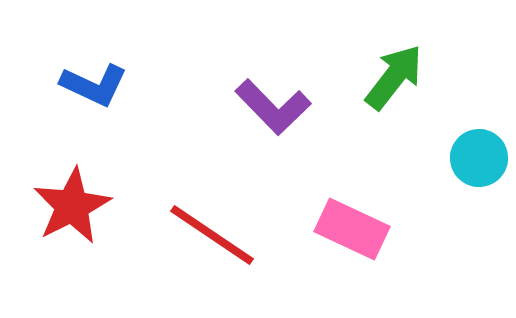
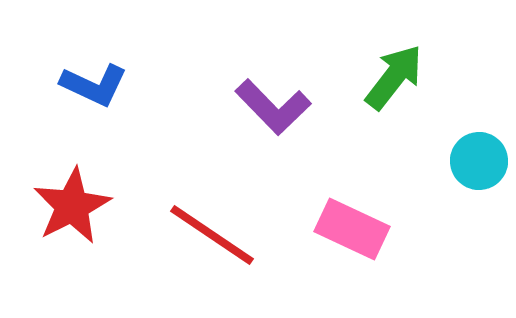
cyan circle: moved 3 px down
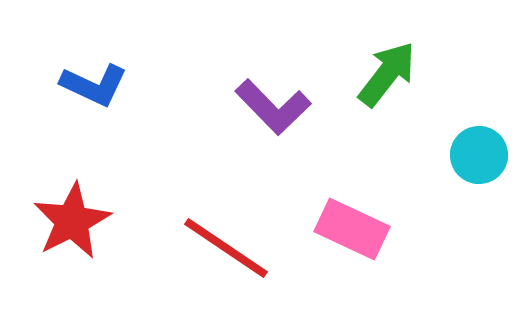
green arrow: moved 7 px left, 3 px up
cyan circle: moved 6 px up
red star: moved 15 px down
red line: moved 14 px right, 13 px down
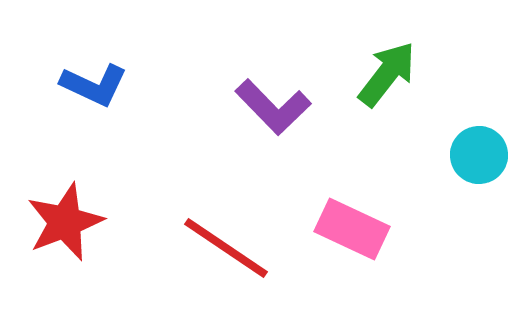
red star: moved 7 px left, 1 px down; rotated 6 degrees clockwise
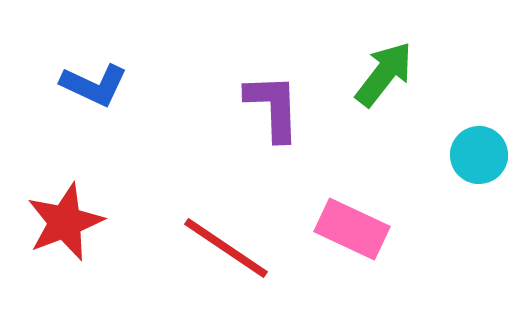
green arrow: moved 3 px left
purple L-shape: rotated 138 degrees counterclockwise
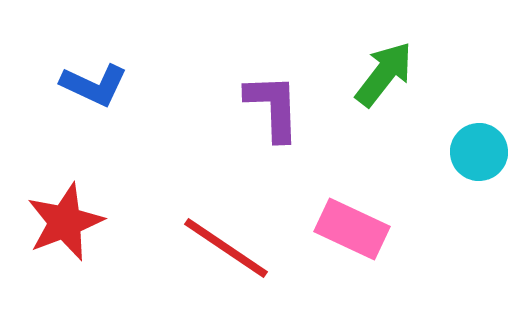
cyan circle: moved 3 px up
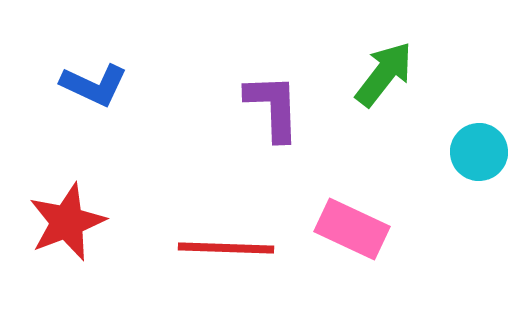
red star: moved 2 px right
red line: rotated 32 degrees counterclockwise
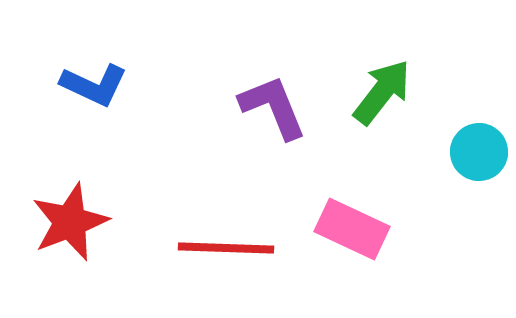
green arrow: moved 2 px left, 18 px down
purple L-shape: rotated 20 degrees counterclockwise
red star: moved 3 px right
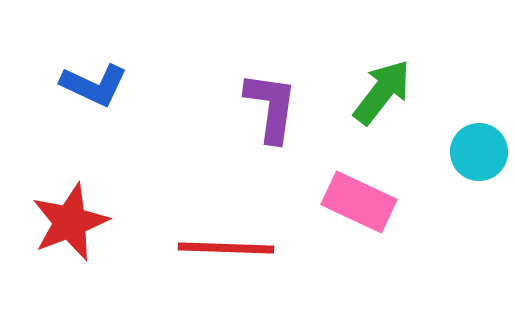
purple L-shape: moved 2 px left; rotated 30 degrees clockwise
pink rectangle: moved 7 px right, 27 px up
